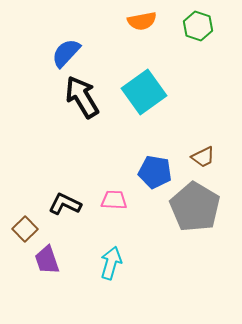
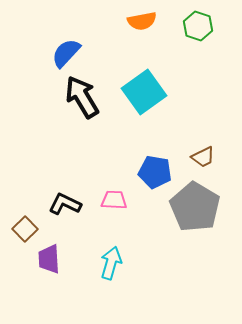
purple trapezoid: moved 2 px right, 1 px up; rotated 16 degrees clockwise
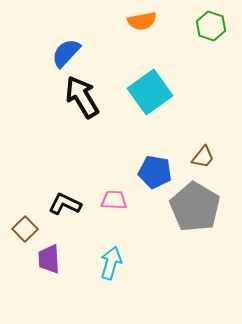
green hexagon: moved 13 px right
cyan square: moved 6 px right
brown trapezoid: rotated 25 degrees counterclockwise
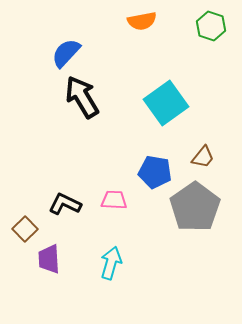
cyan square: moved 16 px right, 11 px down
gray pentagon: rotated 6 degrees clockwise
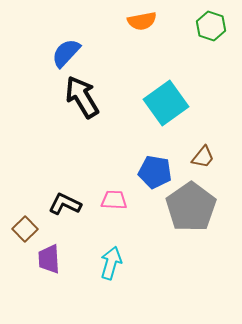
gray pentagon: moved 4 px left
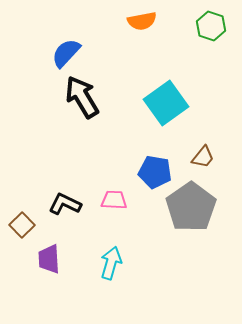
brown square: moved 3 px left, 4 px up
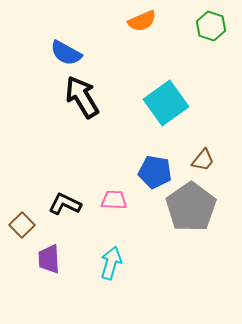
orange semicircle: rotated 12 degrees counterclockwise
blue semicircle: rotated 104 degrees counterclockwise
brown trapezoid: moved 3 px down
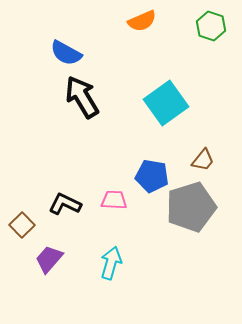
blue pentagon: moved 3 px left, 4 px down
gray pentagon: rotated 18 degrees clockwise
purple trapezoid: rotated 44 degrees clockwise
